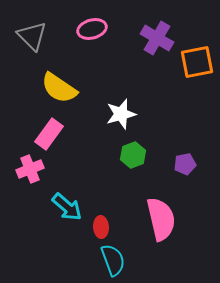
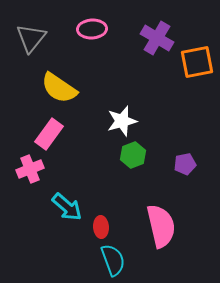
pink ellipse: rotated 12 degrees clockwise
gray triangle: moved 1 px left, 2 px down; rotated 24 degrees clockwise
white star: moved 1 px right, 7 px down
pink semicircle: moved 7 px down
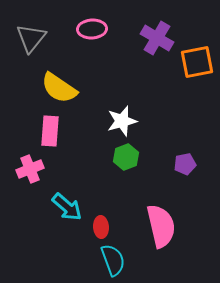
pink rectangle: moved 1 px right, 3 px up; rotated 32 degrees counterclockwise
green hexagon: moved 7 px left, 2 px down
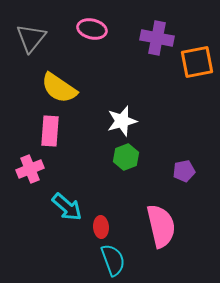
pink ellipse: rotated 16 degrees clockwise
purple cross: rotated 20 degrees counterclockwise
purple pentagon: moved 1 px left, 7 px down
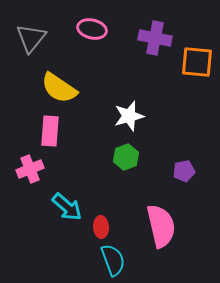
purple cross: moved 2 px left
orange square: rotated 16 degrees clockwise
white star: moved 7 px right, 5 px up
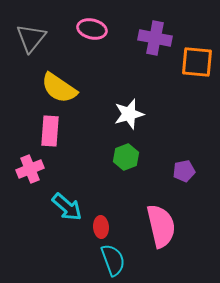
white star: moved 2 px up
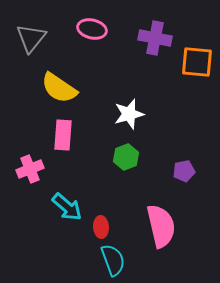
pink rectangle: moved 13 px right, 4 px down
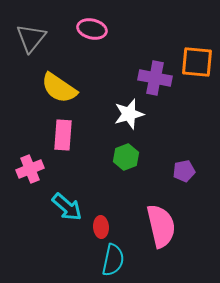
purple cross: moved 40 px down
cyan semicircle: rotated 32 degrees clockwise
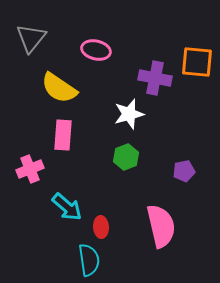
pink ellipse: moved 4 px right, 21 px down
cyan semicircle: moved 24 px left; rotated 20 degrees counterclockwise
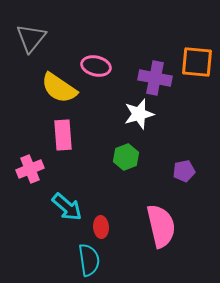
pink ellipse: moved 16 px down
white star: moved 10 px right
pink rectangle: rotated 8 degrees counterclockwise
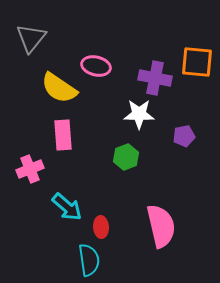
white star: rotated 16 degrees clockwise
purple pentagon: moved 35 px up
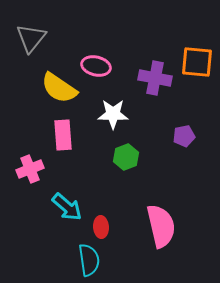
white star: moved 26 px left
